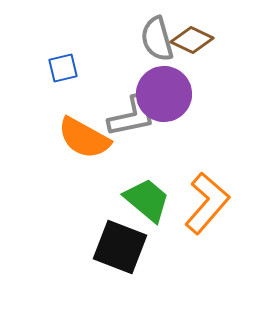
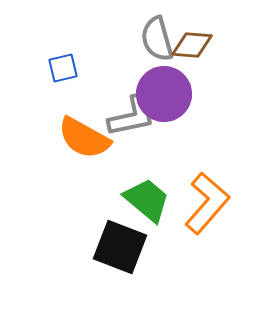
brown diamond: moved 5 px down; rotated 21 degrees counterclockwise
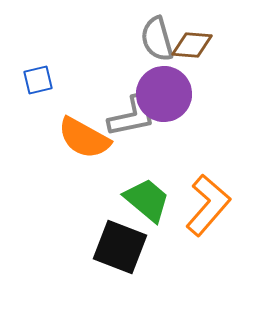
blue square: moved 25 px left, 12 px down
orange L-shape: moved 1 px right, 2 px down
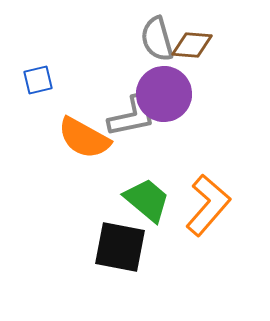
black square: rotated 10 degrees counterclockwise
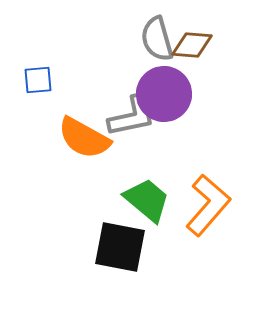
blue square: rotated 8 degrees clockwise
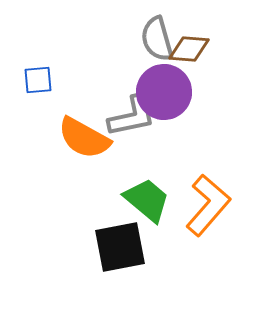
brown diamond: moved 3 px left, 4 px down
purple circle: moved 2 px up
black square: rotated 22 degrees counterclockwise
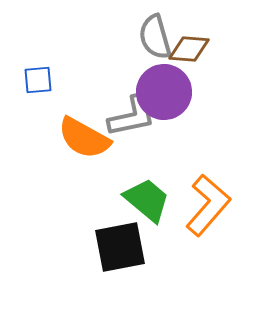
gray semicircle: moved 2 px left, 2 px up
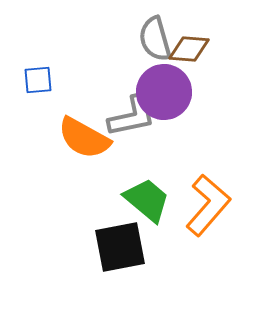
gray semicircle: moved 2 px down
